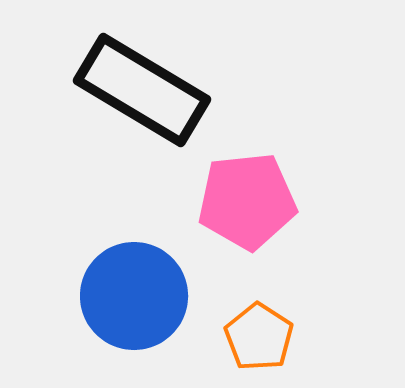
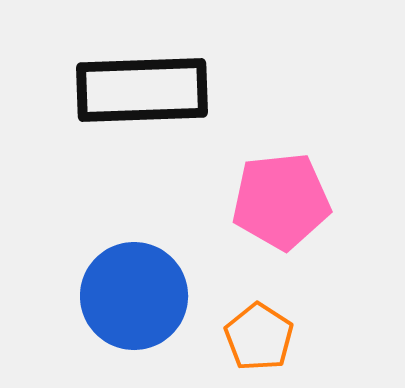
black rectangle: rotated 33 degrees counterclockwise
pink pentagon: moved 34 px right
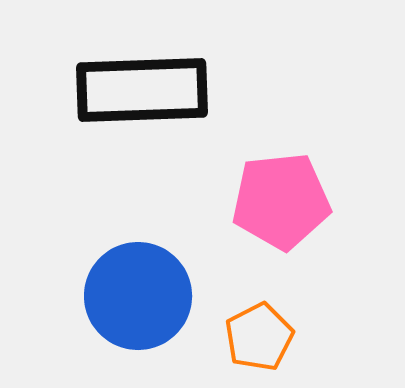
blue circle: moved 4 px right
orange pentagon: rotated 12 degrees clockwise
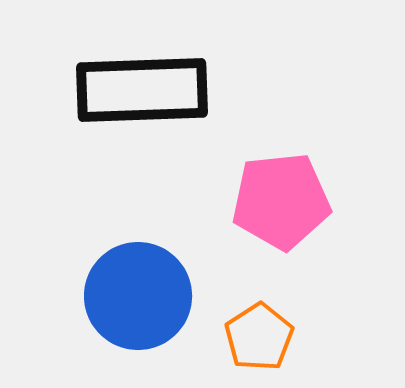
orange pentagon: rotated 6 degrees counterclockwise
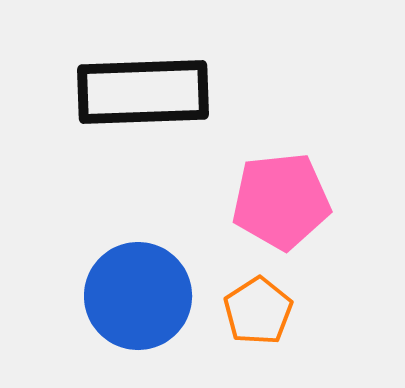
black rectangle: moved 1 px right, 2 px down
orange pentagon: moved 1 px left, 26 px up
